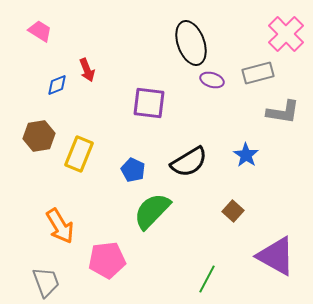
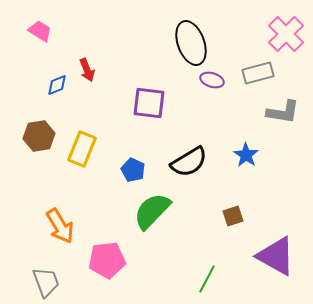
yellow rectangle: moved 3 px right, 5 px up
brown square: moved 5 px down; rotated 30 degrees clockwise
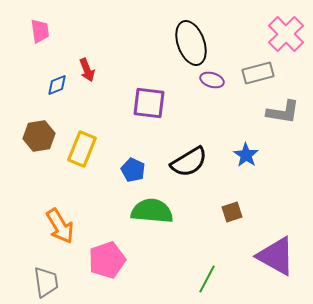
pink trapezoid: rotated 50 degrees clockwise
green semicircle: rotated 51 degrees clockwise
brown square: moved 1 px left, 4 px up
pink pentagon: rotated 12 degrees counterclockwise
gray trapezoid: rotated 12 degrees clockwise
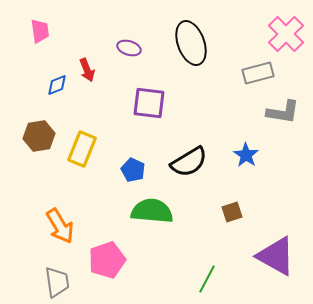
purple ellipse: moved 83 px left, 32 px up
gray trapezoid: moved 11 px right
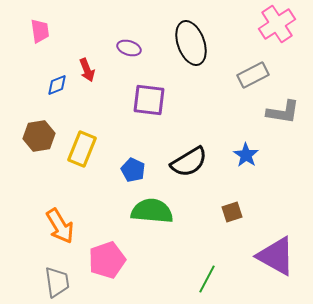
pink cross: moved 9 px left, 10 px up; rotated 12 degrees clockwise
gray rectangle: moved 5 px left, 2 px down; rotated 12 degrees counterclockwise
purple square: moved 3 px up
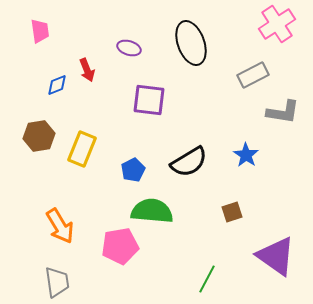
blue pentagon: rotated 20 degrees clockwise
purple triangle: rotated 6 degrees clockwise
pink pentagon: moved 13 px right, 14 px up; rotated 9 degrees clockwise
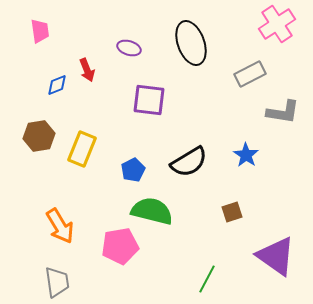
gray rectangle: moved 3 px left, 1 px up
green semicircle: rotated 9 degrees clockwise
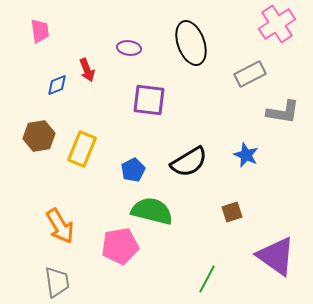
purple ellipse: rotated 10 degrees counterclockwise
blue star: rotated 10 degrees counterclockwise
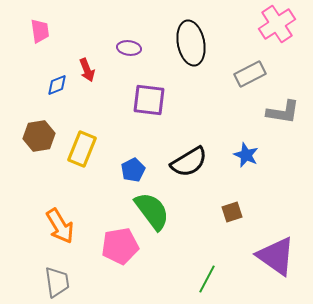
black ellipse: rotated 9 degrees clockwise
green semicircle: rotated 39 degrees clockwise
